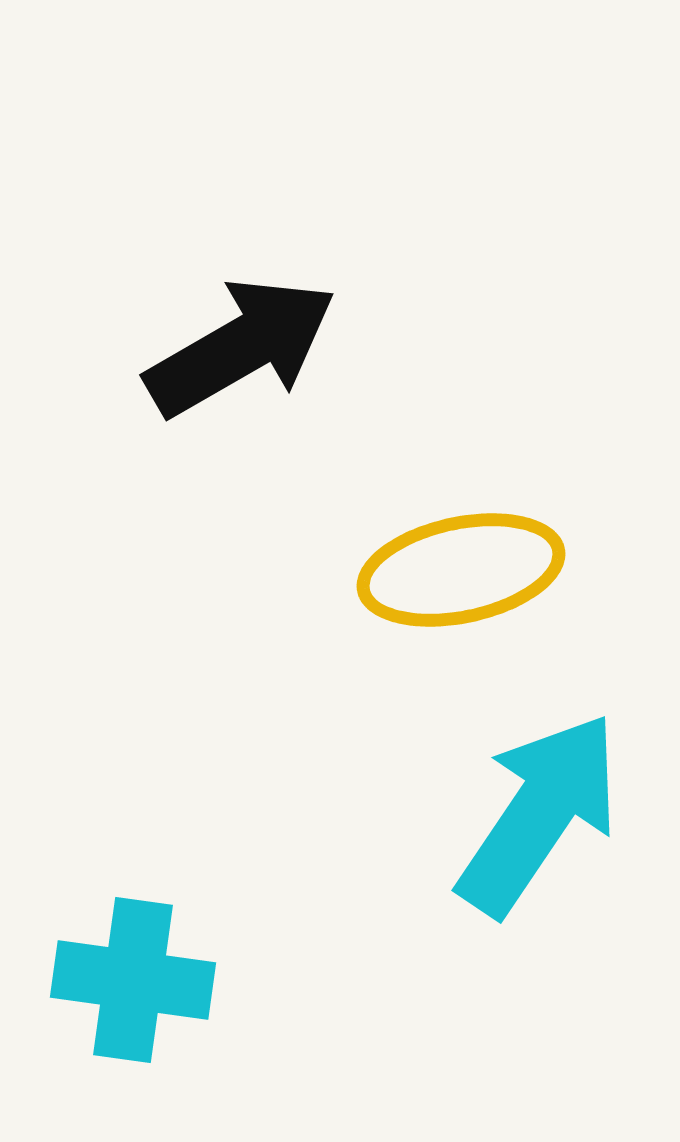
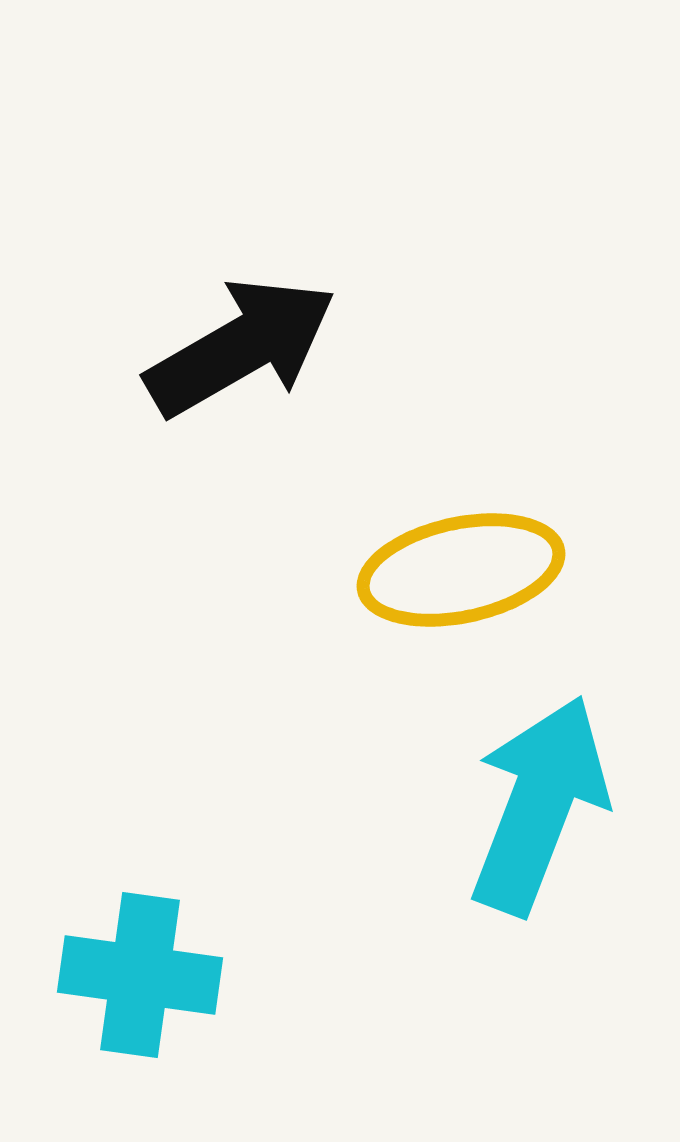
cyan arrow: moved 9 px up; rotated 13 degrees counterclockwise
cyan cross: moved 7 px right, 5 px up
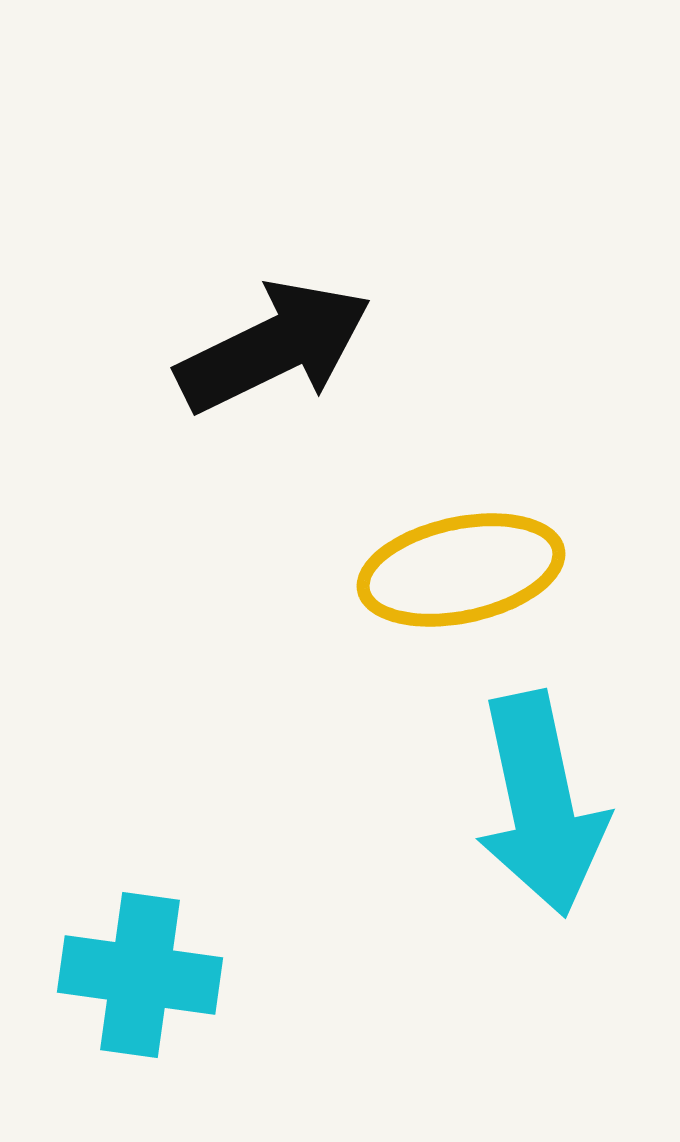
black arrow: moved 33 px right; rotated 4 degrees clockwise
cyan arrow: moved 2 px right, 1 px up; rotated 147 degrees clockwise
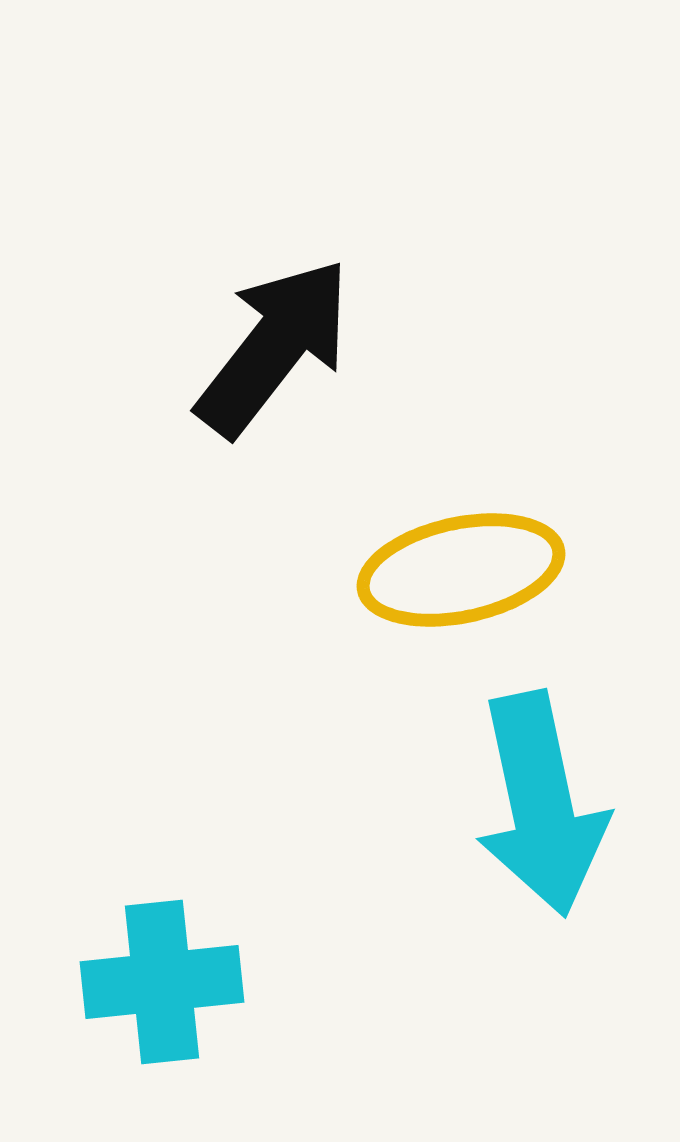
black arrow: rotated 26 degrees counterclockwise
cyan cross: moved 22 px right, 7 px down; rotated 14 degrees counterclockwise
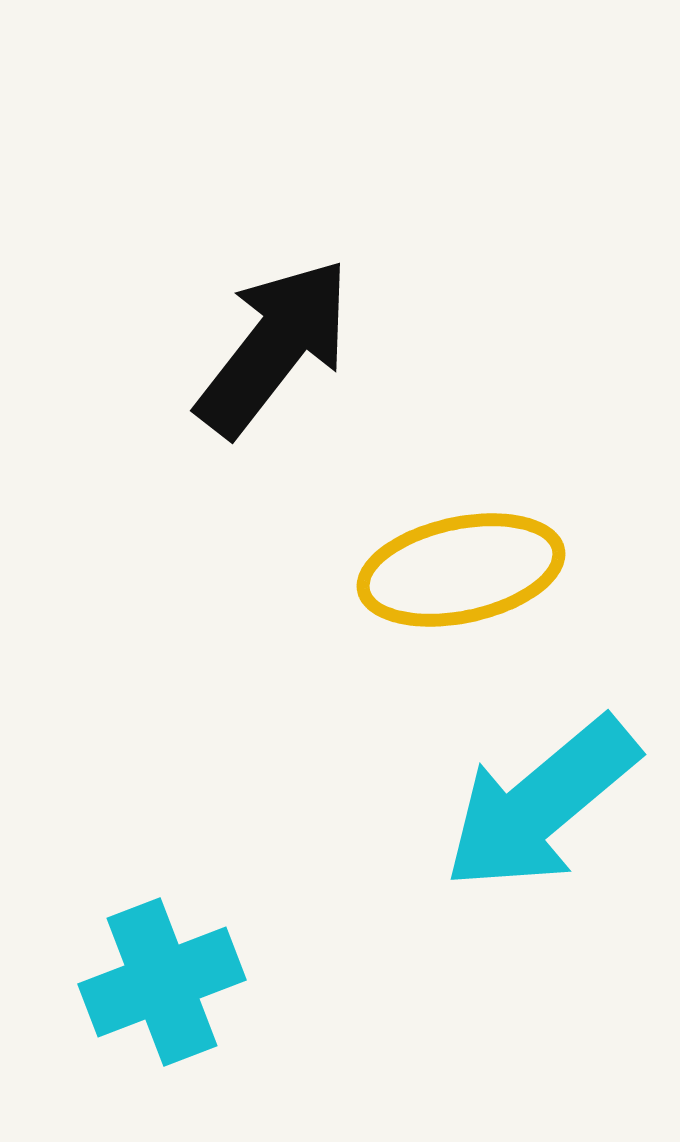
cyan arrow: rotated 62 degrees clockwise
cyan cross: rotated 15 degrees counterclockwise
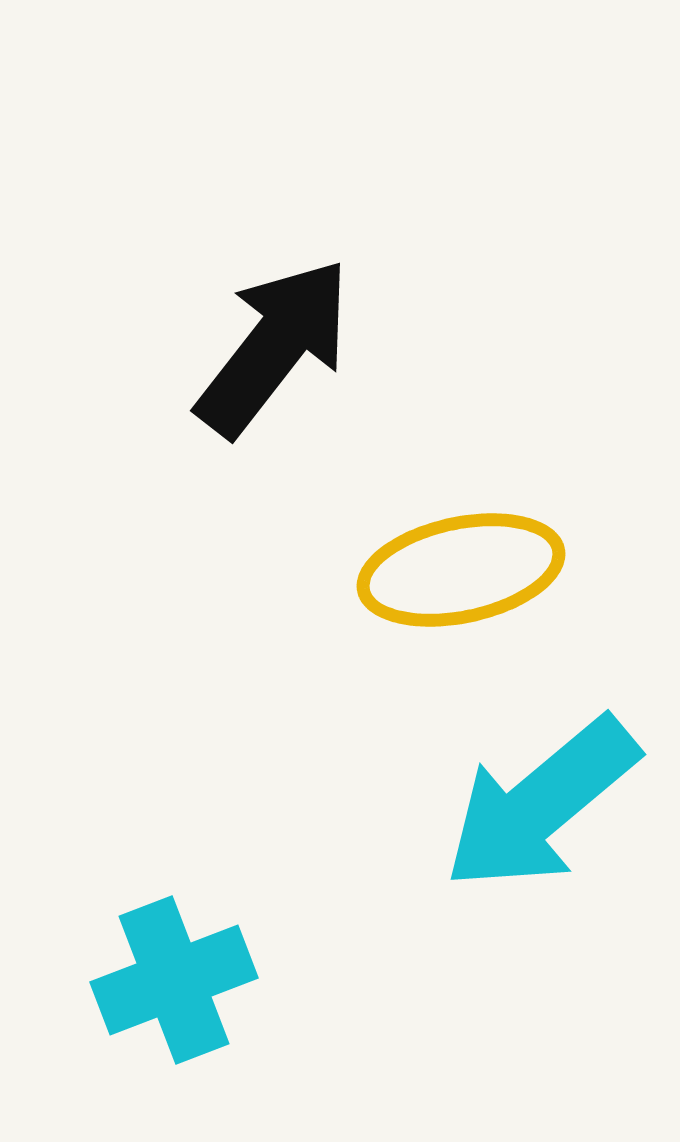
cyan cross: moved 12 px right, 2 px up
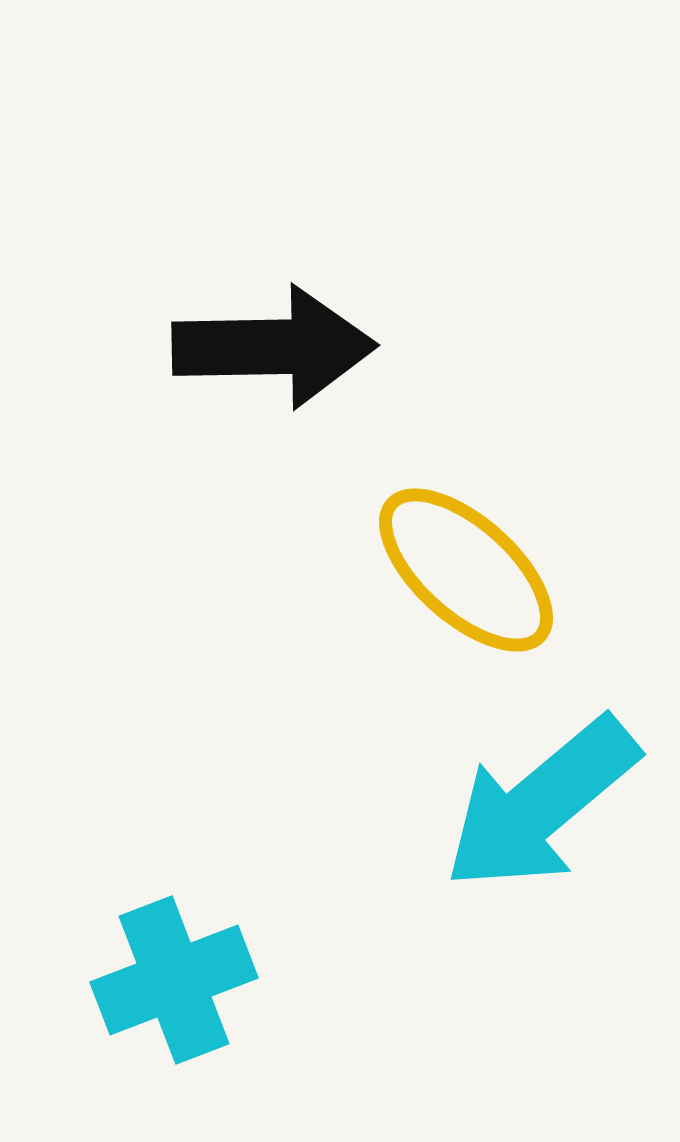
black arrow: rotated 51 degrees clockwise
yellow ellipse: moved 5 px right; rotated 54 degrees clockwise
